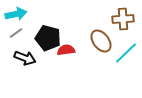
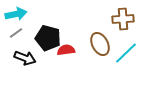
brown ellipse: moved 1 px left, 3 px down; rotated 10 degrees clockwise
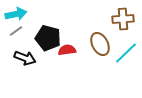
gray line: moved 2 px up
red semicircle: moved 1 px right
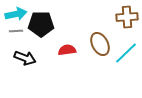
brown cross: moved 4 px right, 2 px up
gray line: rotated 32 degrees clockwise
black pentagon: moved 7 px left, 14 px up; rotated 15 degrees counterclockwise
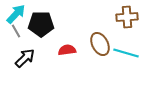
cyan arrow: rotated 35 degrees counterclockwise
gray line: rotated 64 degrees clockwise
cyan line: rotated 60 degrees clockwise
black arrow: rotated 65 degrees counterclockwise
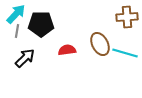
gray line: moved 1 px right; rotated 40 degrees clockwise
cyan line: moved 1 px left
